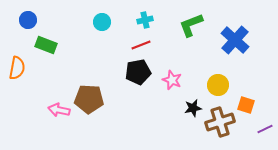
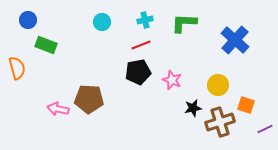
green L-shape: moved 7 px left, 2 px up; rotated 24 degrees clockwise
orange semicircle: rotated 25 degrees counterclockwise
pink arrow: moved 1 px left, 1 px up
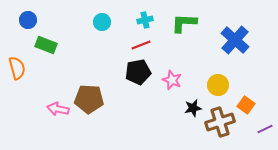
orange square: rotated 18 degrees clockwise
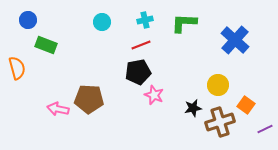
pink star: moved 18 px left, 15 px down
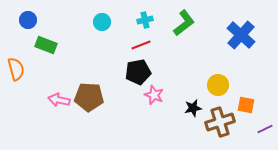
green L-shape: rotated 140 degrees clockwise
blue cross: moved 6 px right, 5 px up
orange semicircle: moved 1 px left, 1 px down
brown pentagon: moved 2 px up
orange square: rotated 24 degrees counterclockwise
pink arrow: moved 1 px right, 9 px up
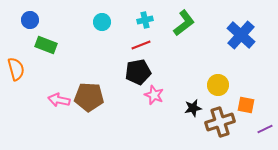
blue circle: moved 2 px right
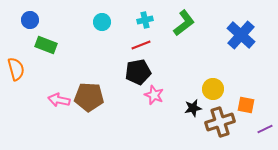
yellow circle: moved 5 px left, 4 px down
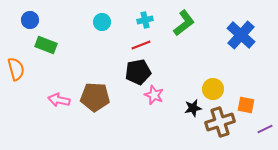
brown pentagon: moved 6 px right
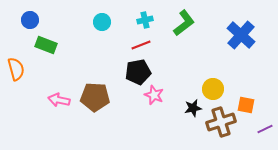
brown cross: moved 1 px right
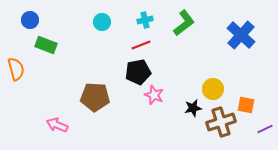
pink arrow: moved 2 px left, 25 px down; rotated 10 degrees clockwise
